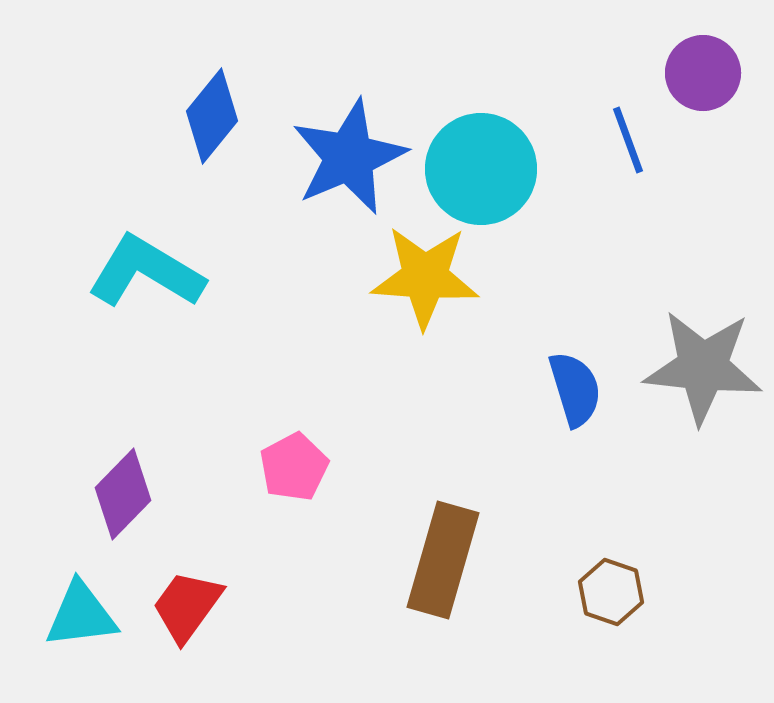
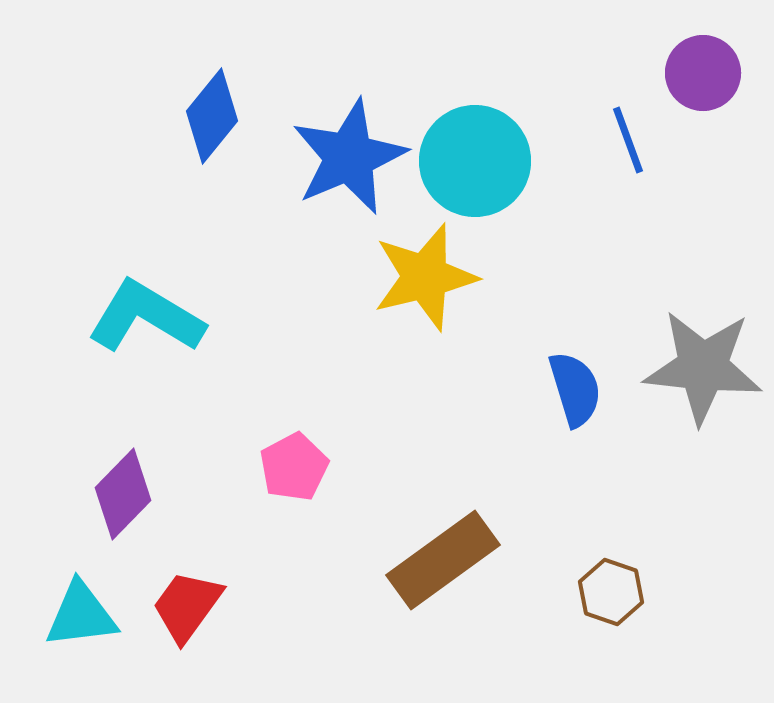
cyan circle: moved 6 px left, 8 px up
cyan L-shape: moved 45 px down
yellow star: rotated 18 degrees counterclockwise
brown rectangle: rotated 38 degrees clockwise
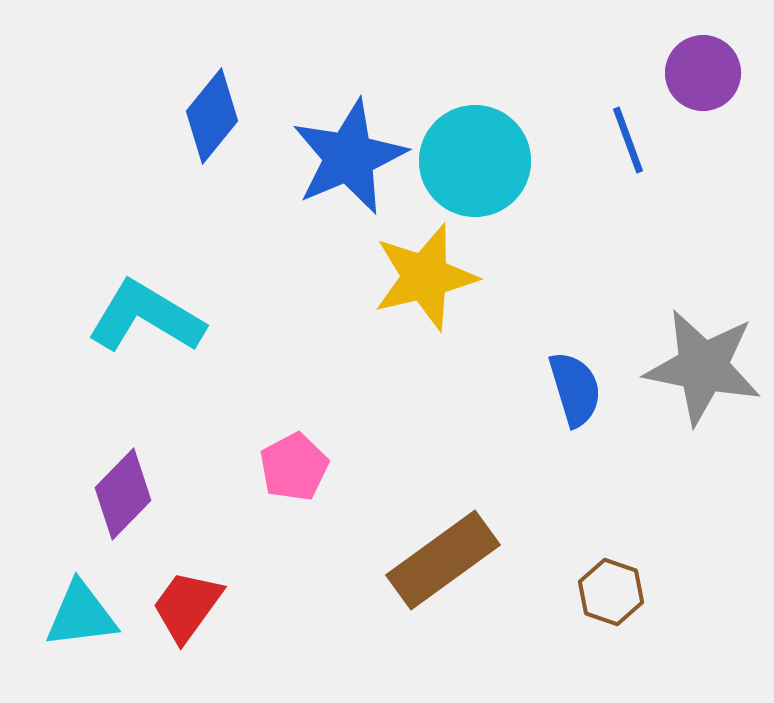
gray star: rotated 5 degrees clockwise
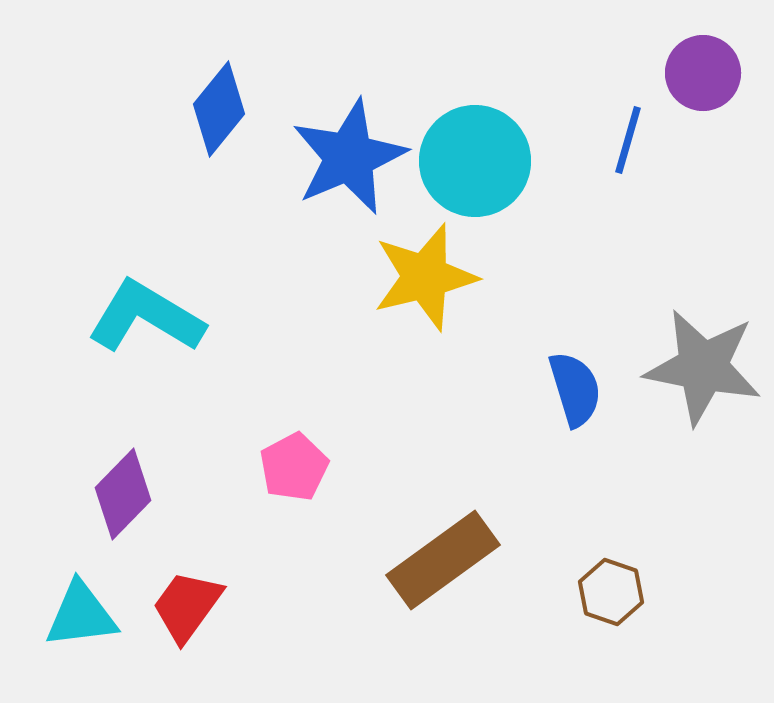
blue diamond: moved 7 px right, 7 px up
blue line: rotated 36 degrees clockwise
